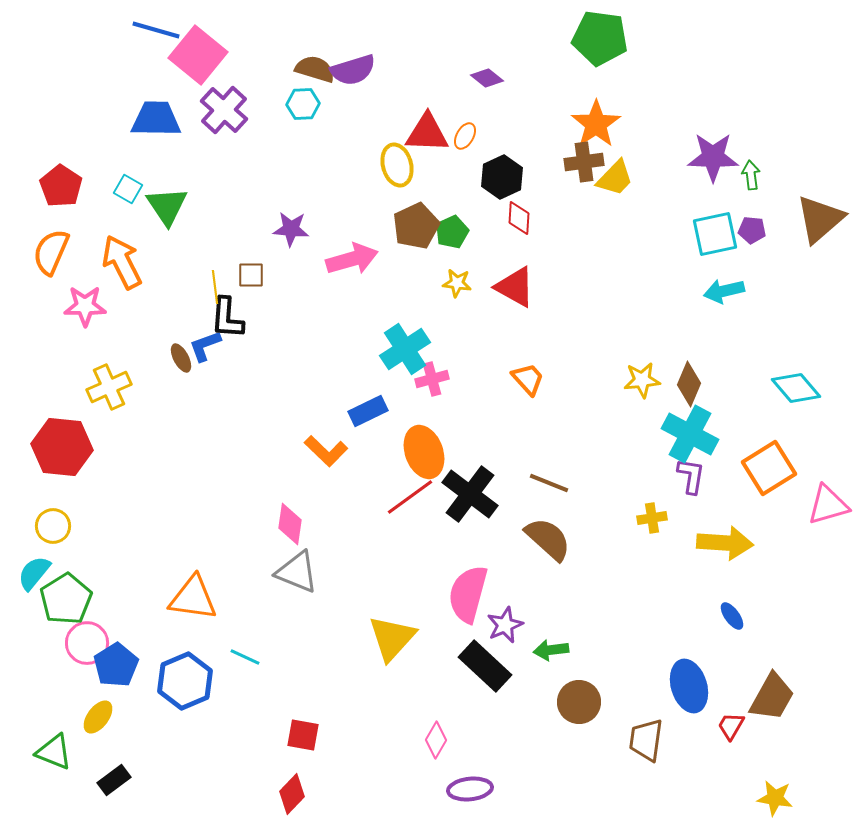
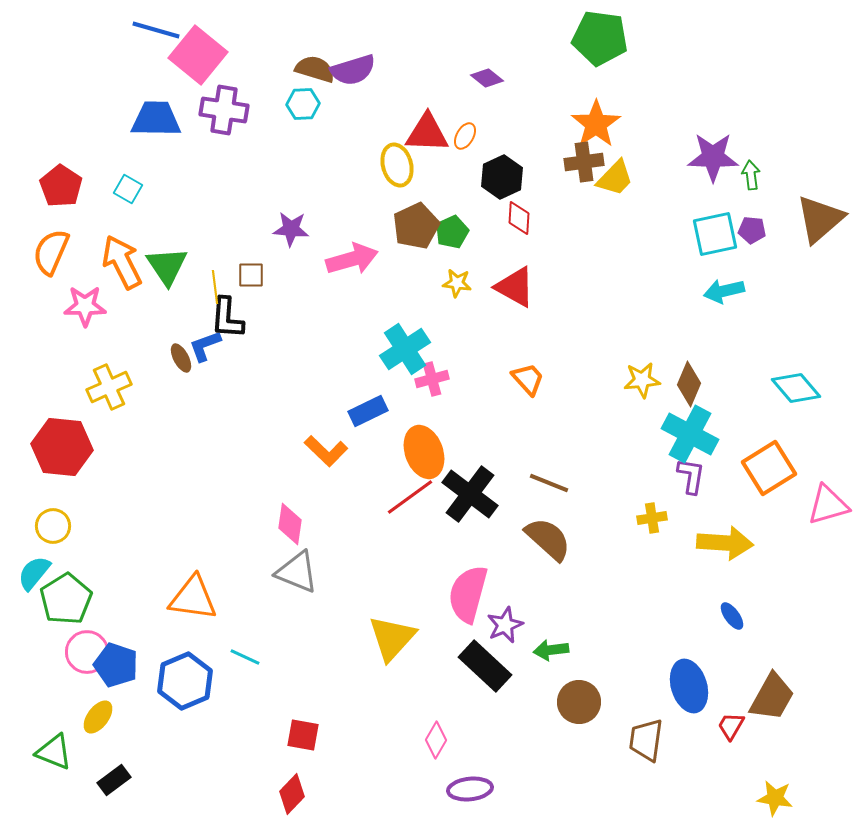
purple cross at (224, 110): rotated 33 degrees counterclockwise
green triangle at (167, 206): moved 60 px down
pink circle at (87, 643): moved 9 px down
blue pentagon at (116, 665): rotated 21 degrees counterclockwise
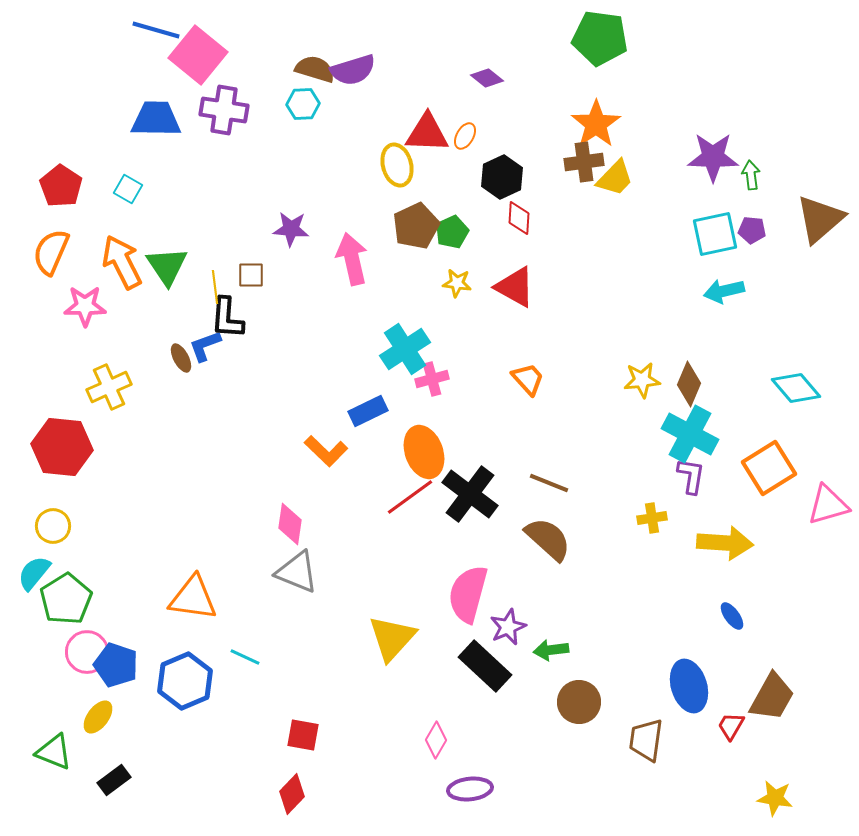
pink arrow at (352, 259): rotated 87 degrees counterclockwise
purple star at (505, 625): moved 3 px right, 2 px down
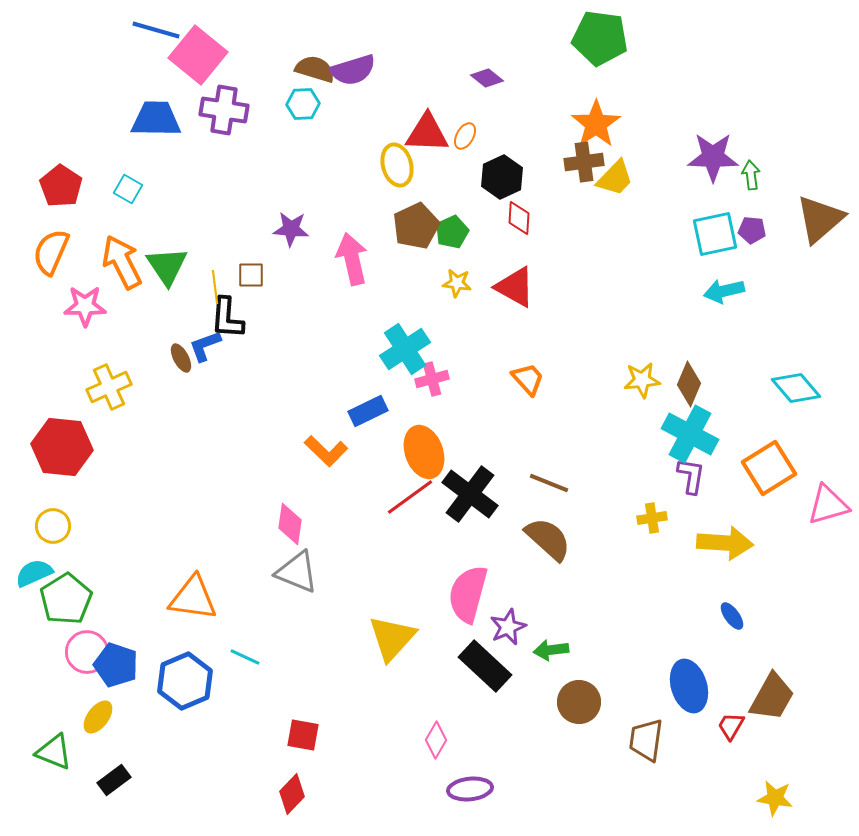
cyan semicircle at (34, 573): rotated 27 degrees clockwise
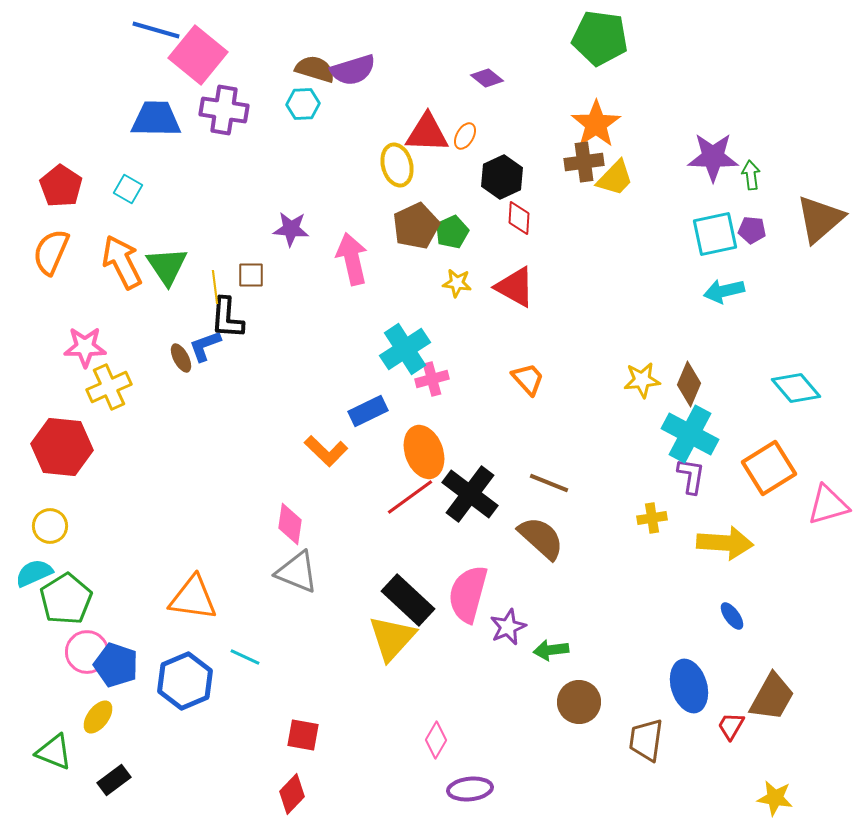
pink star at (85, 306): moved 41 px down
yellow circle at (53, 526): moved 3 px left
brown semicircle at (548, 539): moved 7 px left, 1 px up
black rectangle at (485, 666): moved 77 px left, 66 px up
